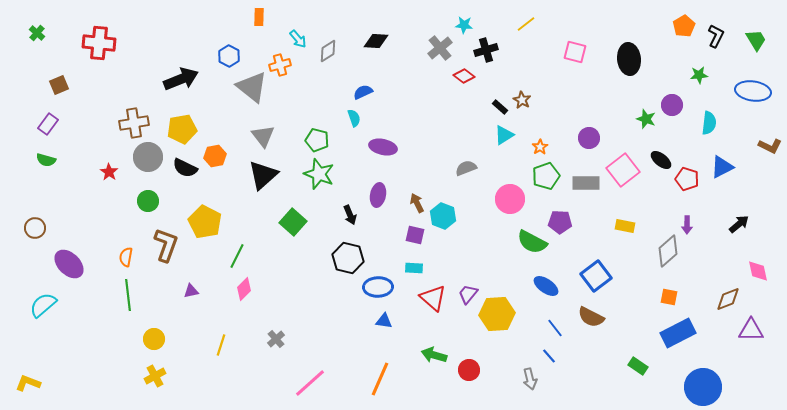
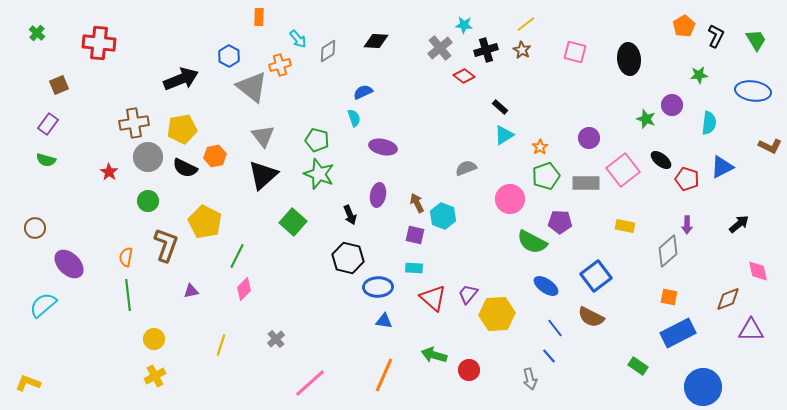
brown star at (522, 100): moved 50 px up
orange line at (380, 379): moved 4 px right, 4 px up
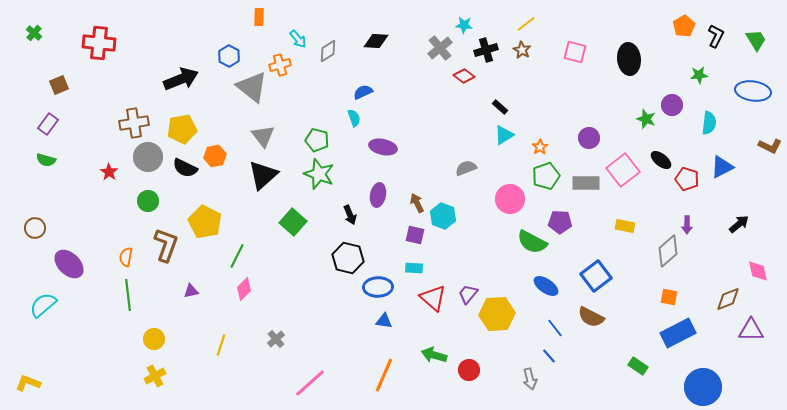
green cross at (37, 33): moved 3 px left
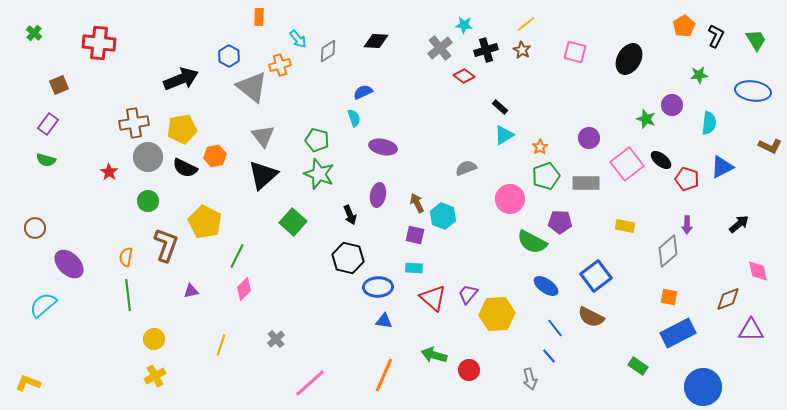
black ellipse at (629, 59): rotated 36 degrees clockwise
pink square at (623, 170): moved 4 px right, 6 px up
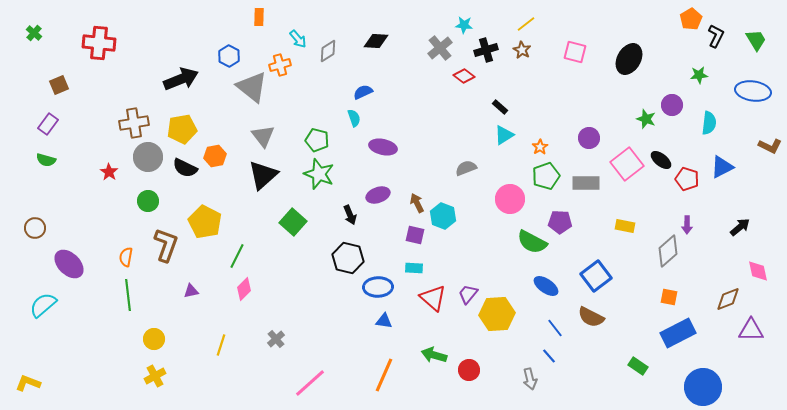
orange pentagon at (684, 26): moved 7 px right, 7 px up
purple ellipse at (378, 195): rotated 60 degrees clockwise
black arrow at (739, 224): moved 1 px right, 3 px down
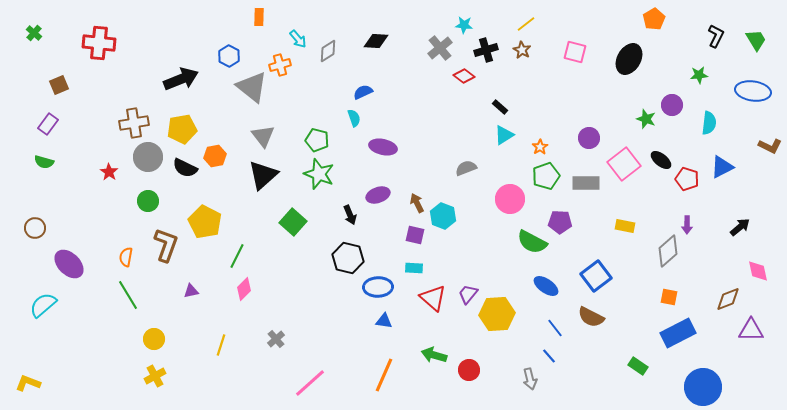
orange pentagon at (691, 19): moved 37 px left
green semicircle at (46, 160): moved 2 px left, 2 px down
pink square at (627, 164): moved 3 px left
green line at (128, 295): rotated 24 degrees counterclockwise
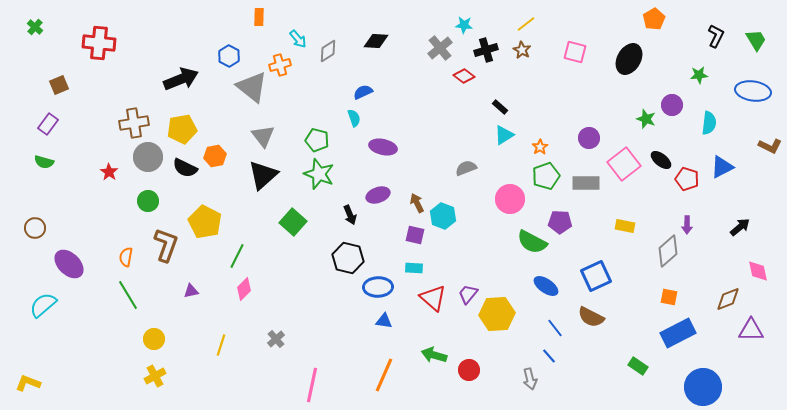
green cross at (34, 33): moved 1 px right, 6 px up
blue square at (596, 276): rotated 12 degrees clockwise
pink line at (310, 383): moved 2 px right, 2 px down; rotated 36 degrees counterclockwise
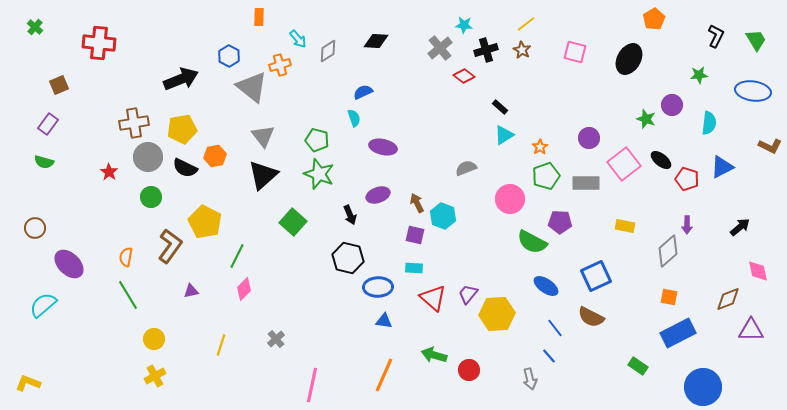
green circle at (148, 201): moved 3 px right, 4 px up
brown L-shape at (166, 245): moved 4 px right, 1 px down; rotated 16 degrees clockwise
